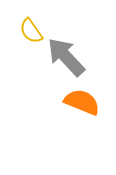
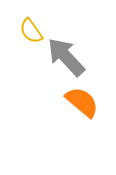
orange semicircle: rotated 18 degrees clockwise
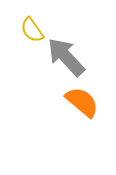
yellow semicircle: moved 1 px right, 1 px up
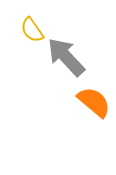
orange semicircle: moved 12 px right
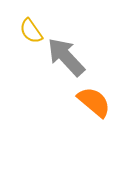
yellow semicircle: moved 1 px left, 1 px down
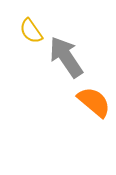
gray arrow: rotated 9 degrees clockwise
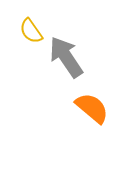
orange semicircle: moved 2 px left, 6 px down
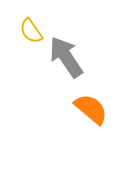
orange semicircle: moved 1 px left, 1 px down
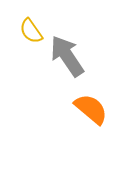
gray arrow: moved 1 px right, 1 px up
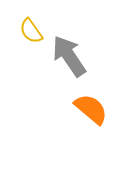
gray arrow: moved 2 px right
